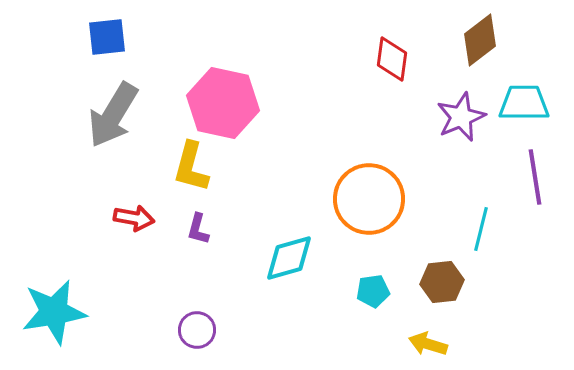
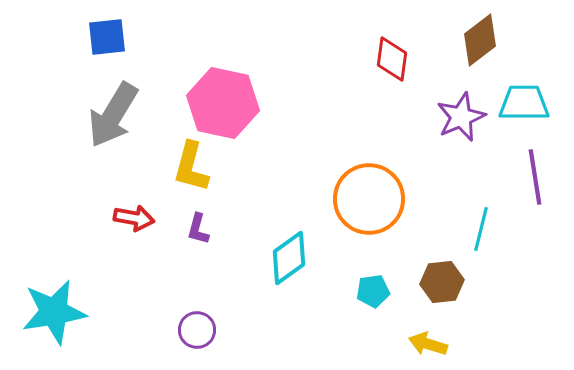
cyan diamond: rotated 20 degrees counterclockwise
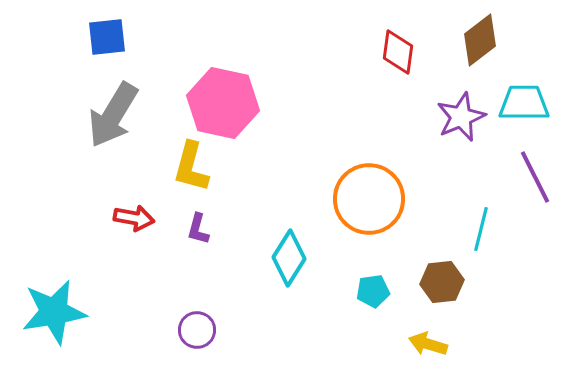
red diamond: moved 6 px right, 7 px up
purple line: rotated 18 degrees counterclockwise
cyan diamond: rotated 22 degrees counterclockwise
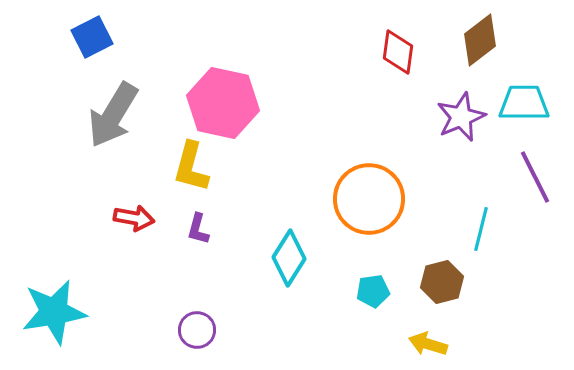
blue square: moved 15 px left; rotated 21 degrees counterclockwise
brown hexagon: rotated 9 degrees counterclockwise
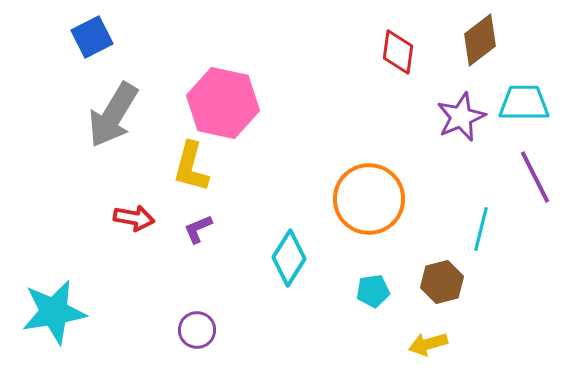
purple L-shape: rotated 52 degrees clockwise
yellow arrow: rotated 33 degrees counterclockwise
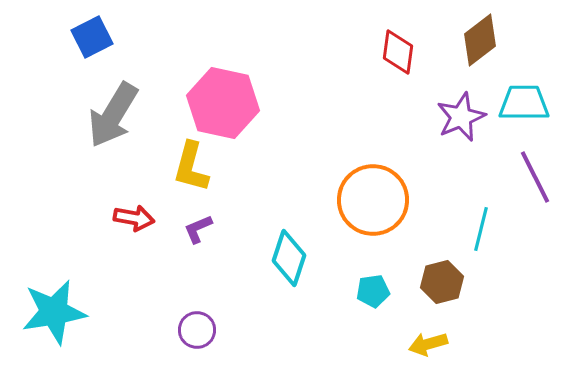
orange circle: moved 4 px right, 1 px down
cyan diamond: rotated 14 degrees counterclockwise
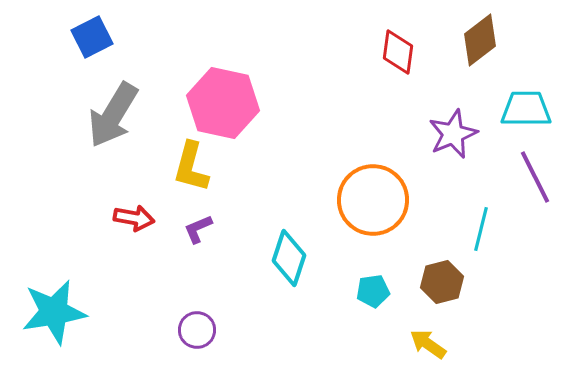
cyan trapezoid: moved 2 px right, 6 px down
purple star: moved 8 px left, 17 px down
yellow arrow: rotated 51 degrees clockwise
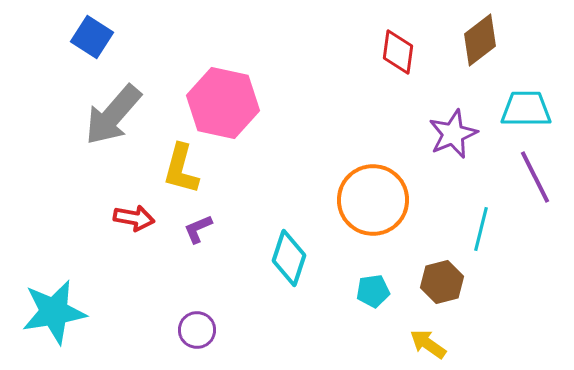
blue square: rotated 30 degrees counterclockwise
gray arrow: rotated 10 degrees clockwise
yellow L-shape: moved 10 px left, 2 px down
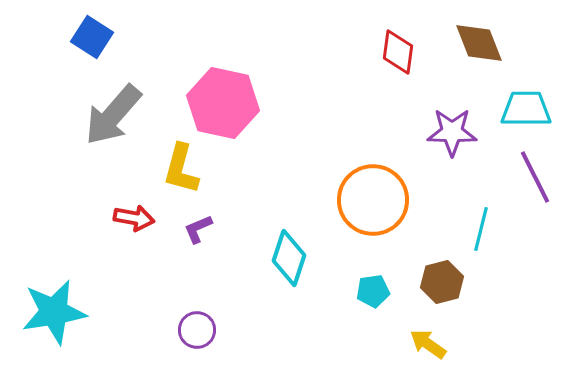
brown diamond: moved 1 px left, 3 px down; rotated 74 degrees counterclockwise
purple star: moved 1 px left, 2 px up; rotated 24 degrees clockwise
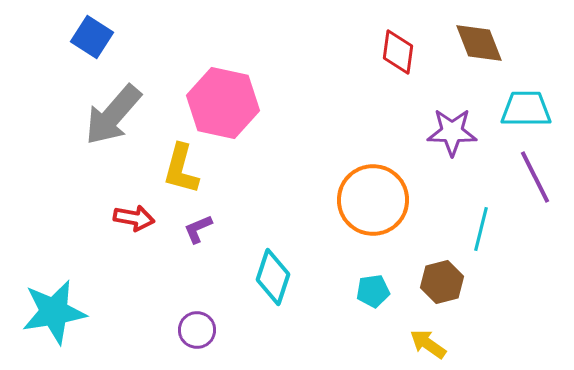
cyan diamond: moved 16 px left, 19 px down
